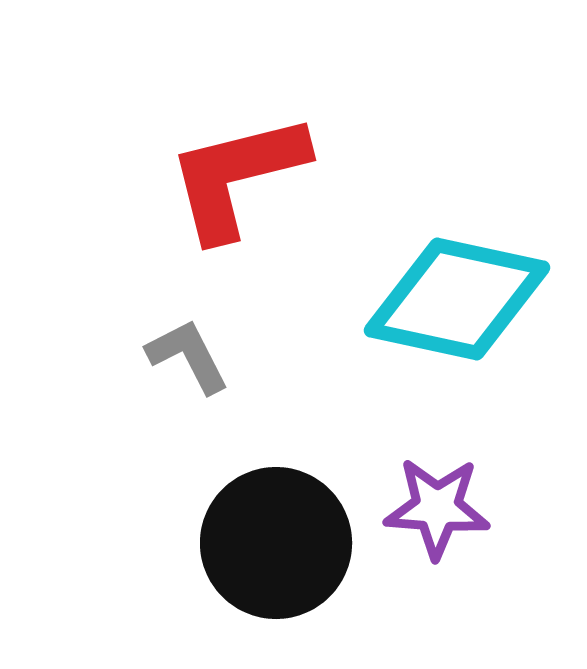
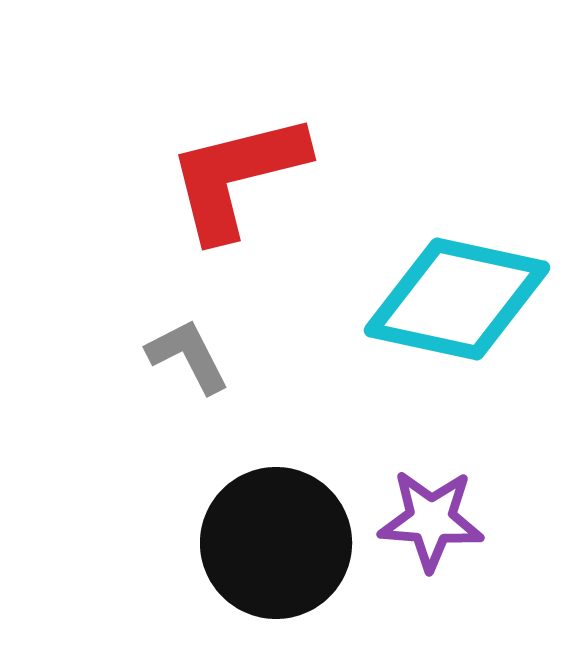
purple star: moved 6 px left, 12 px down
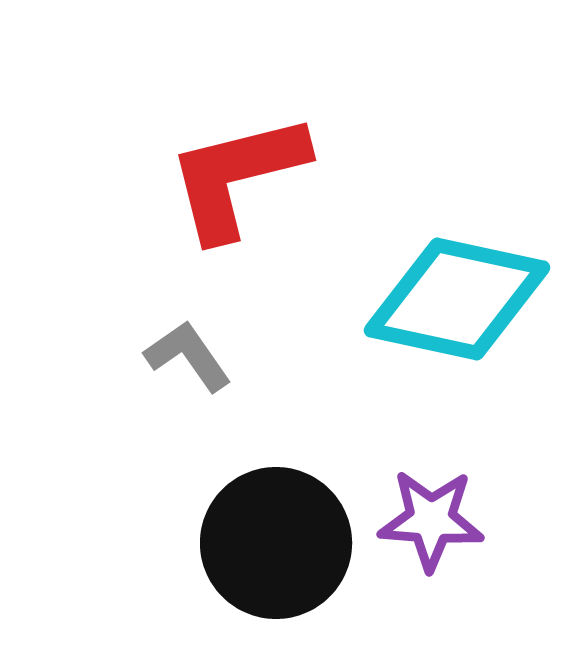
gray L-shape: rotated 8 degrees counterclockwise
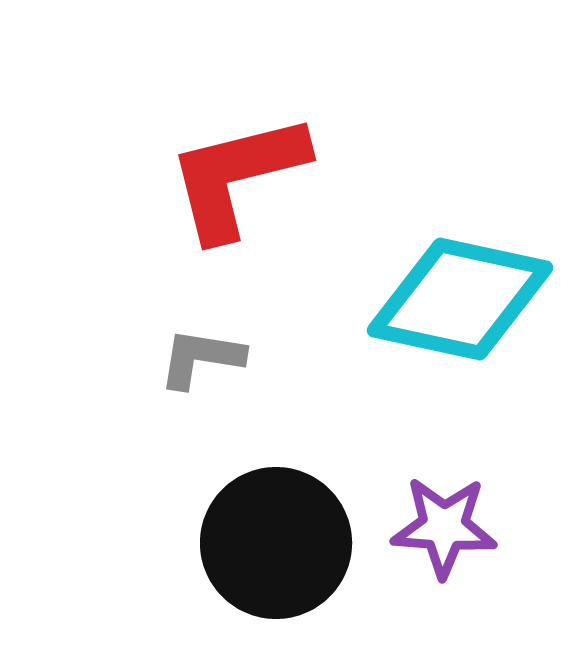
cyan diamond: moved 3 px right
gray L-shape: moved 13 px right, 2 px down; rotated 46 degrees counterclockwise
purple star: moved 13 px right, 7 px down
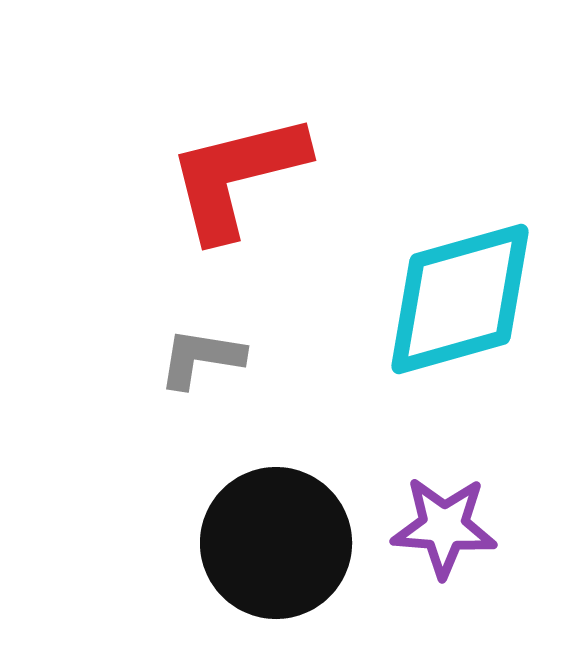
cyan diamond: rotated 28 degrees counterclockwise
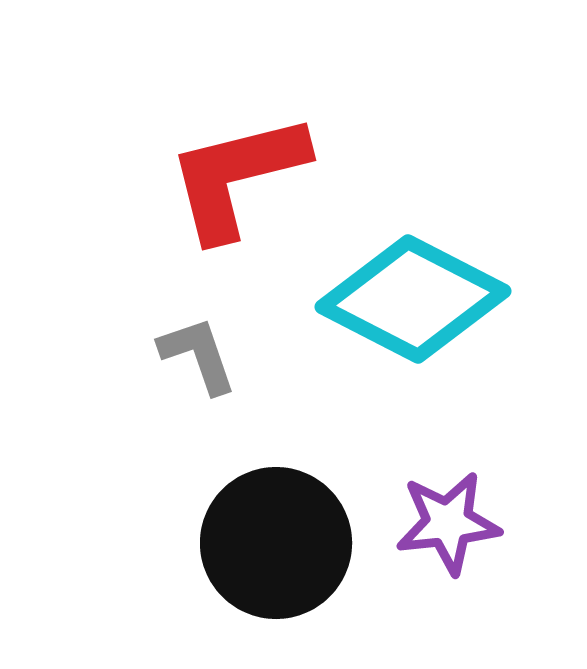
cyan diamond: moved 47 px left; rotated 43 degrees clockwise
gray L-shape: moved 3 px left, 3 px up; rotated 62 degrees clockwise
purple star: moved 4 px right, 4 px up; rotated 10 degrees counterclockwise
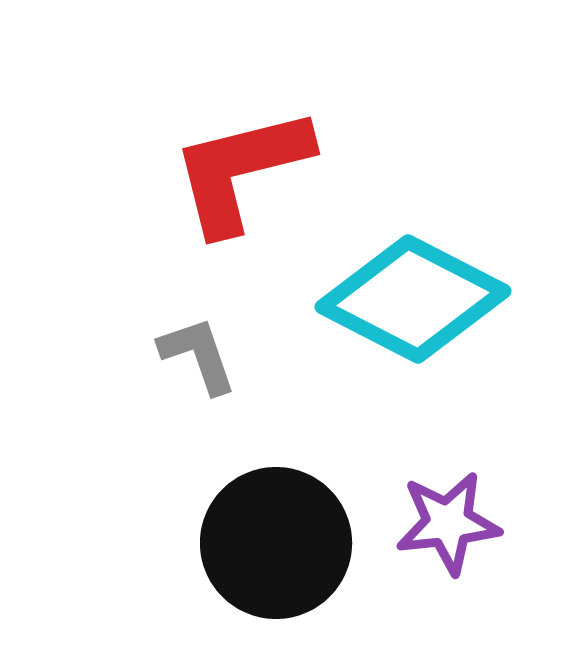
red L-shape: moved 4 px right, 6 px up
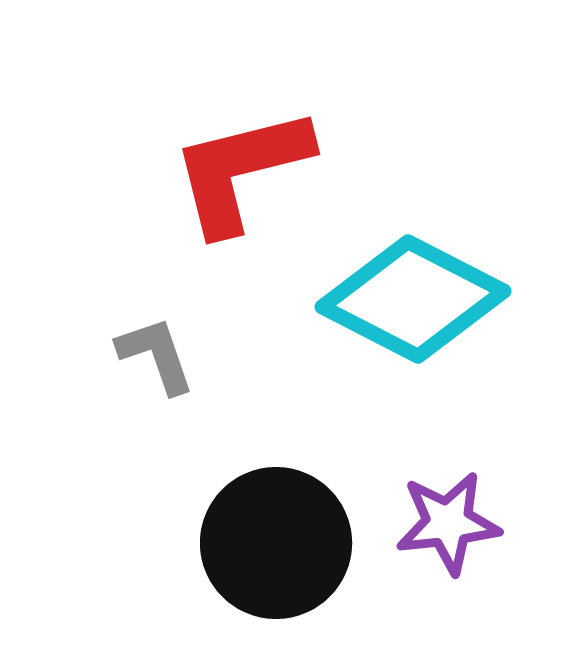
gray L-shape: moved 42 px left
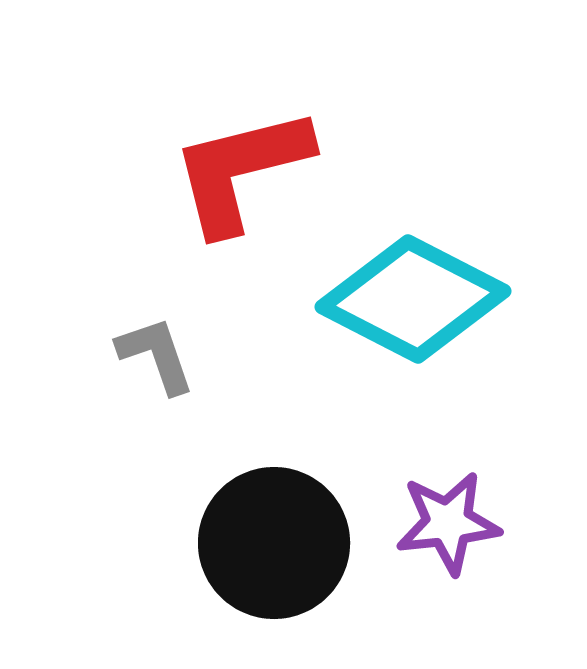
black circle: moved 2 px left
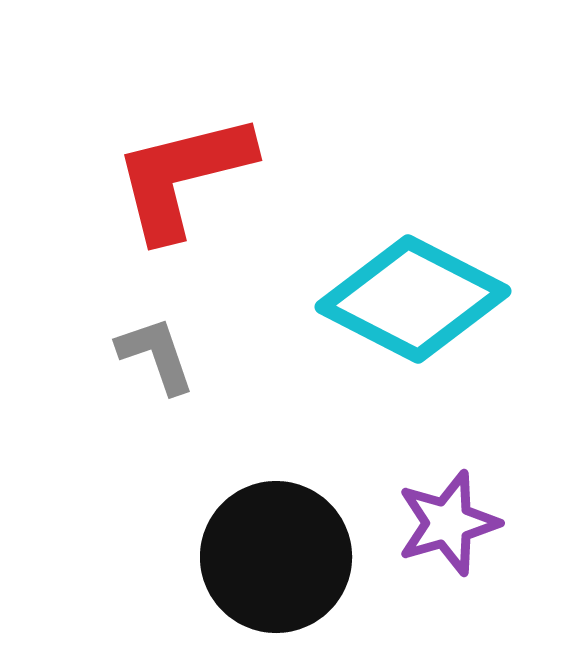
red L-shape: moved 58 px left, 6 px down
purple star: rotated 10 degrees counterclockwise
black circle: moved 2 px right, 14 px down
